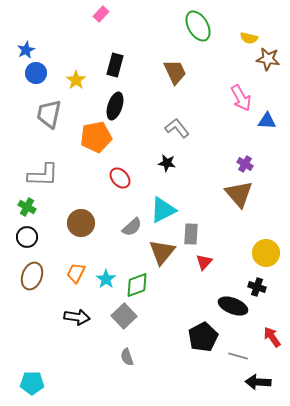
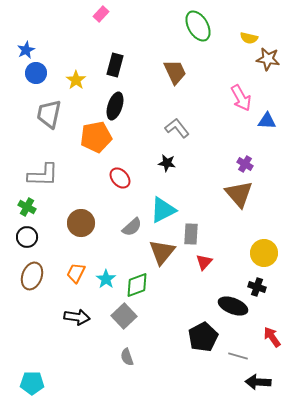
yellow circle at (266, 253): moved 2 px left
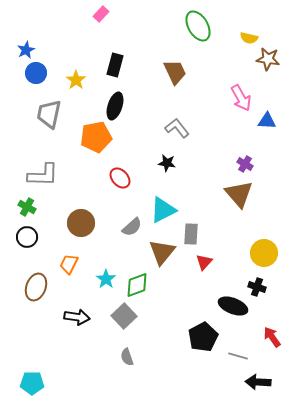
orange trapezoid at (76, 273): moved 7 px left, 9 px up
brown ellipse at (32, 276): moved 4 px right, 11 px down
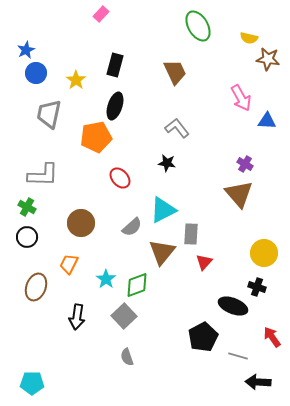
black arrow at (77, 317): rotated 90 degrees clockwise
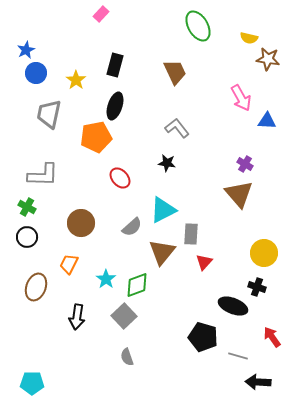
black pentagon at (203, 337): rotated 28 degrees counterclockwise
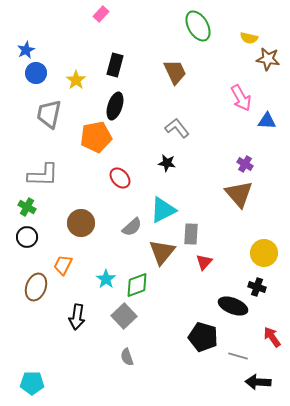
orange trapezoid at (69, 264): moved 6 px left, 1 px down
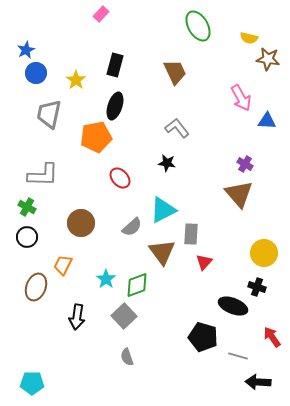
brown triangle at (162, 252): rotated 16 degrees counterclockwise
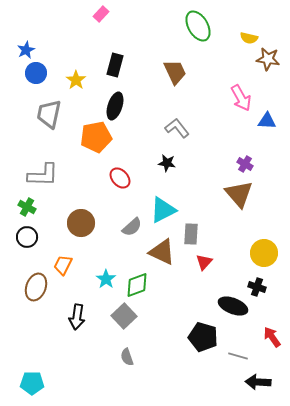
brown triangle at (162, 252): rotated 28 degrees counterclockwise
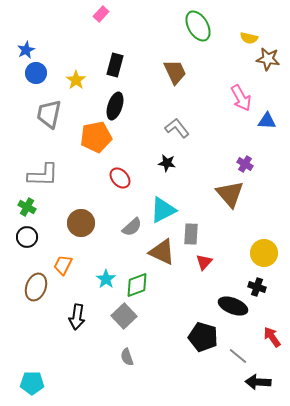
brown triangle at (239, 194): moved 9 px left
gray line at (238, 356): rotated 24 degrees clockwise
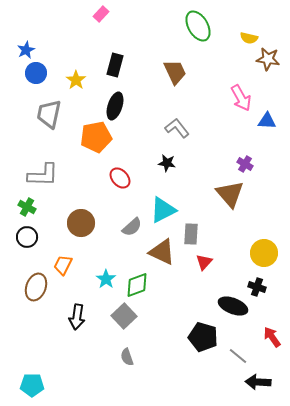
cyan pentagon at (32, 383): moved 2 px down
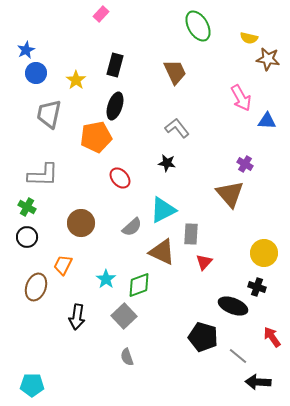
green diamond at (137, 285): moved 2 px right
